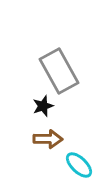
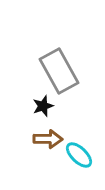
cyan ellipse: moved 10 px up
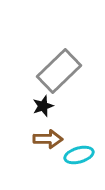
gray rectangle: rotated 75 degrees clockwise
cyan ellipse: rotated 60 degrees counterclockwise
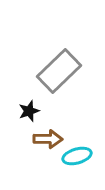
black star: moved 14 px left, 5 px down
cyan ellipse: moved 2 px left, 1 px down
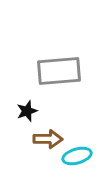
gray rectangle: rotated 39 degrees clockwise
black star: moved 2 px left
